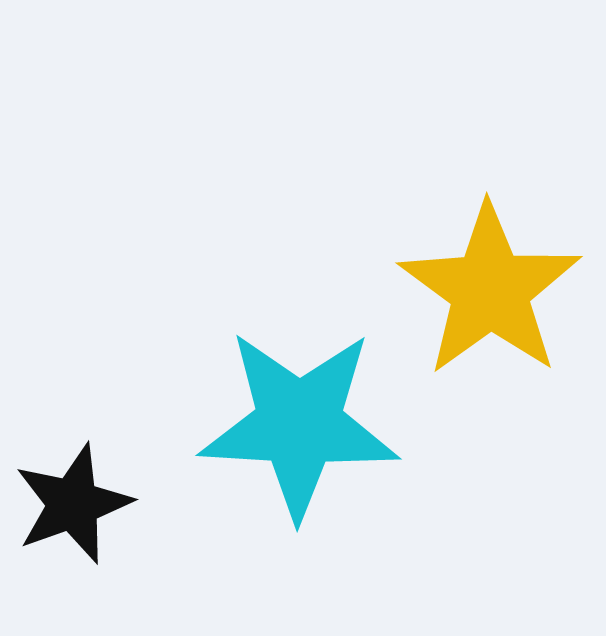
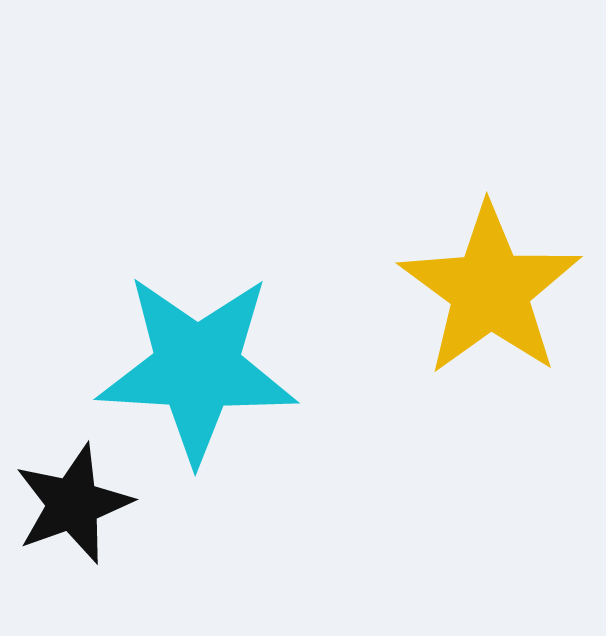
cyan star: moved 102 px left, 56 px up
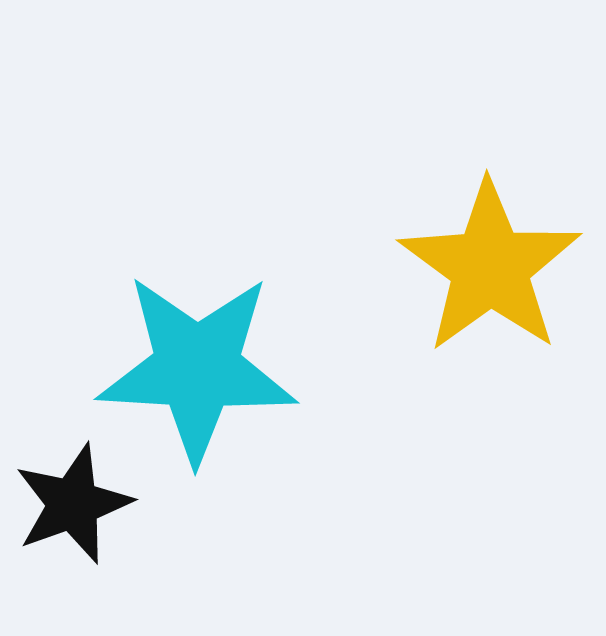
yellow star: moved 23 px up
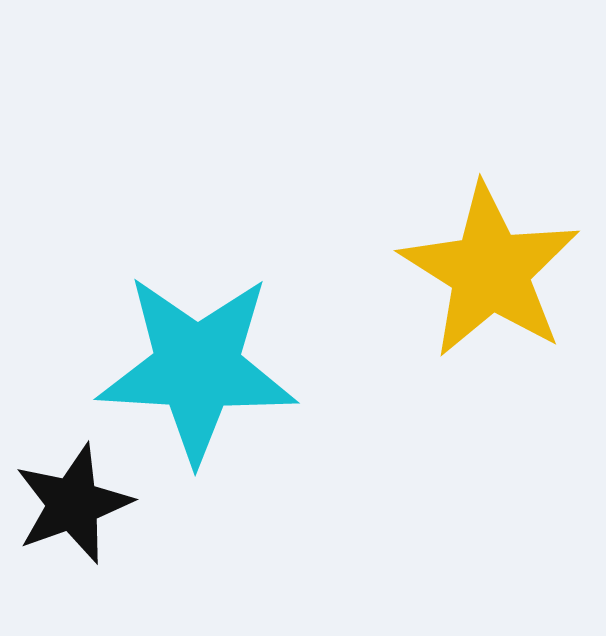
yellow star: moved 4 px down; rotated 4 degrees counterclockwise
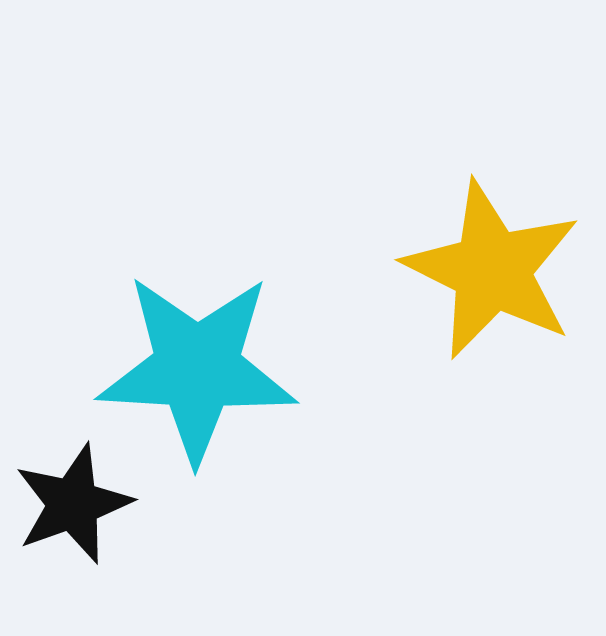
yellow star: moved 2 px right, 1 px up; rotated 6 degrees counterclockwise
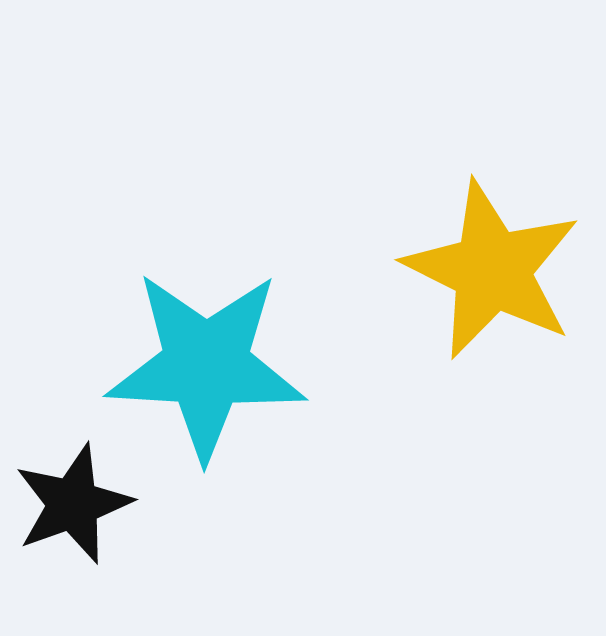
cyan star: moved 9 px right, 3 px up
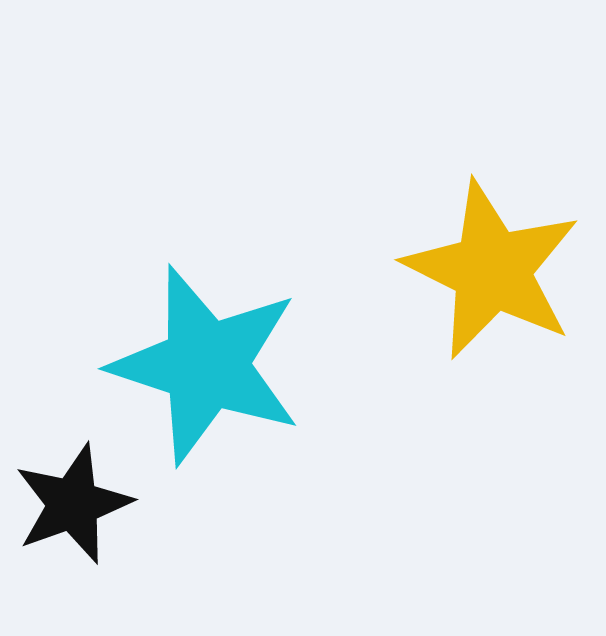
cyan star: rotated 15 degrees clockwise
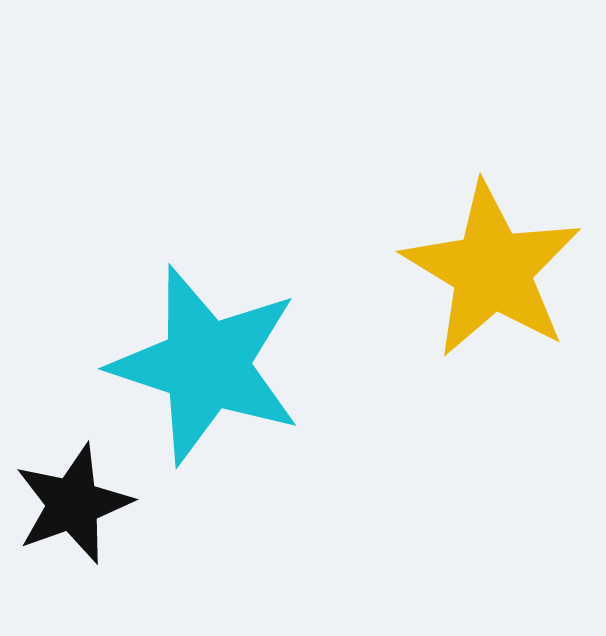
yellow star: rotated 5 degrees clockwise
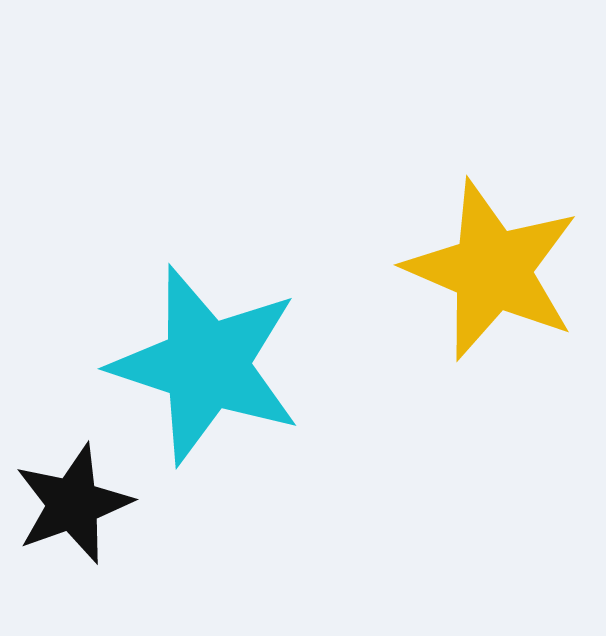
yellow star: rotated 8 degrees counterclockwise
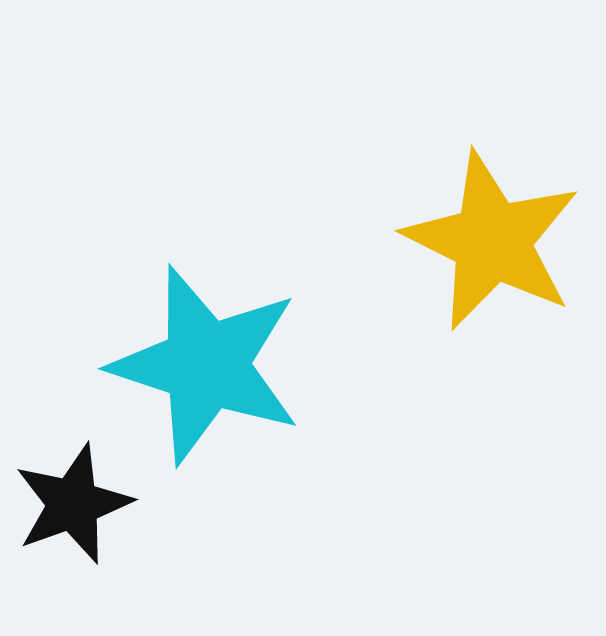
yellow star: moved 29 px up; rotated 3 degrees clockwise
